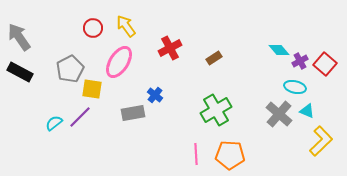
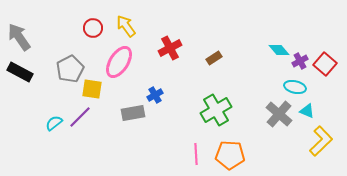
blue cross: rotated 21 degrees clockwise
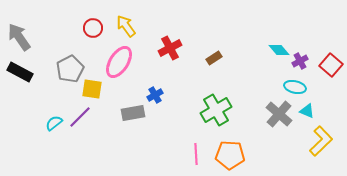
red square: moved 6 px right, 1 px down
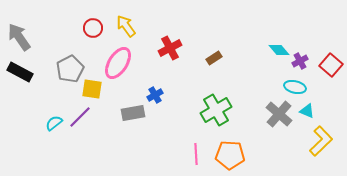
pink ellipse: moved 1 px left, 1 px down
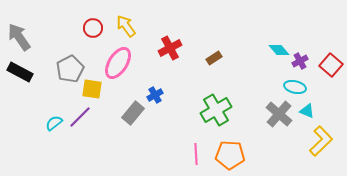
gray rectangle: rotated 40 degrees counterclockwise
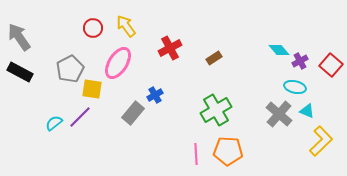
orange pentagon: moved 2 px left, 4 px up
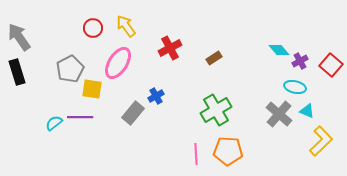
black rectangle: moved 3 px left; rotated 45 degrees clockwise
blue cross: moved 1 px right, 1 px down
purple line: rotated 45 degrees clockwise
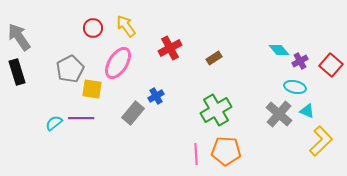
purple line: moved 1 px right, 1 px down
orange pentagon: moved 2 px left
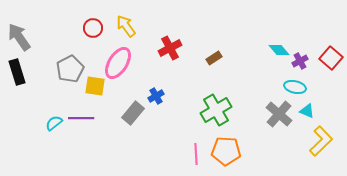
red square: moved 7 px up
yellow square: moved 3 px right, 3 px up
